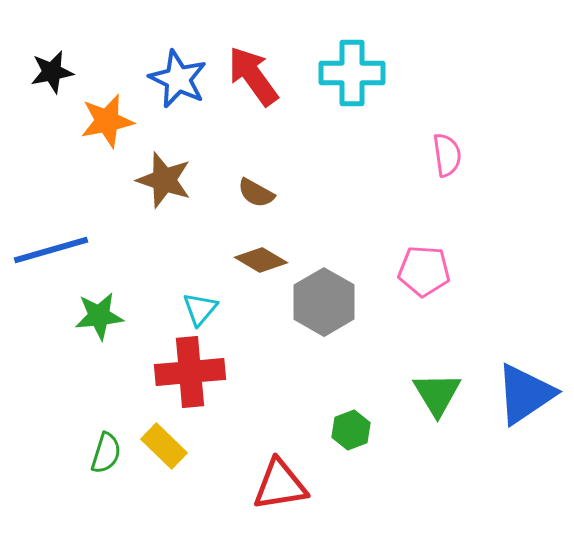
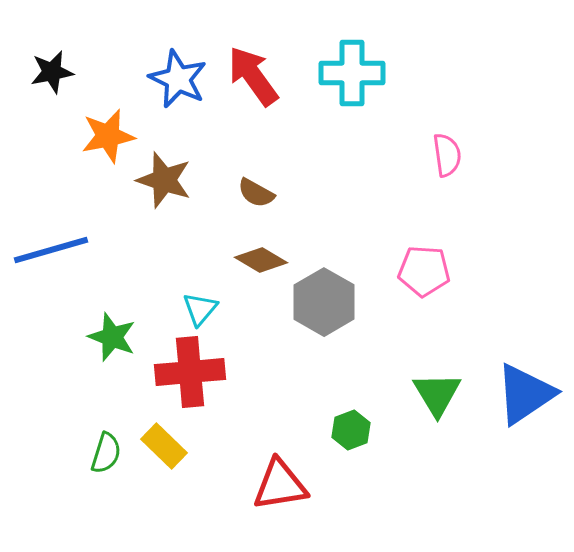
orange star: moved 1 px right, 15 px down
green star: moved 13 px right, 21 px down; rotated 27 degrees clockwise
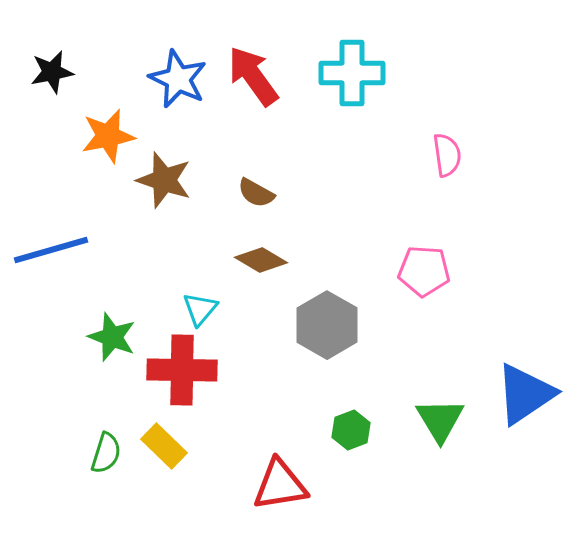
gray hexagon: moved 3 px right, 23 px down
red cross: moved 8 px left, 2 px up; rotated 6 degrees clockwise
green triangle: moved 3 px right, 26 px down
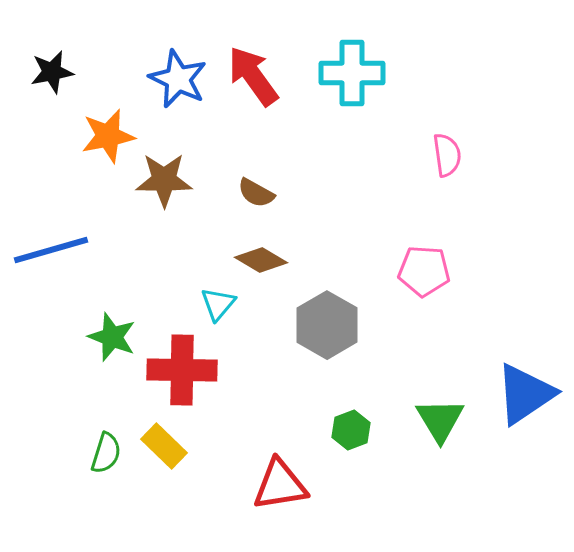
brown star: rotated 18 degrees counterclockwise
cyan triangle: moved 18 px right, 5 px up
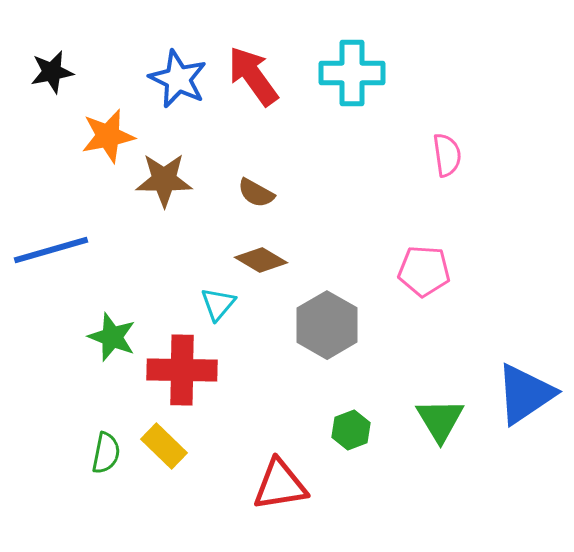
green semicircle: rotated 6 degrees counterclockwise
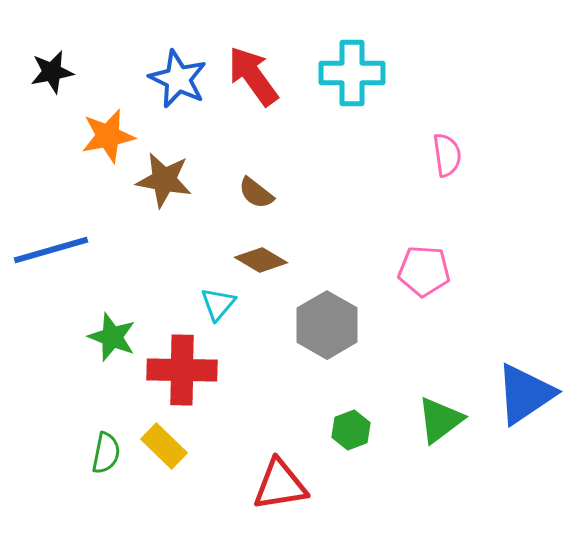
brown star: rotated 10 degrees clockwise
brown semicircle: rotated 9 degrees clockwise
green triangle: rotated 24 degrees clockwise
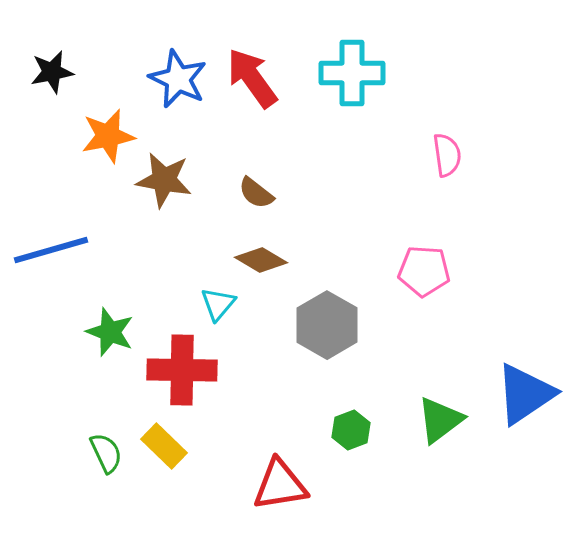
red arrow: moved 1 px left, 2 px down
green star: moved 2 px left, 5 px up
green semicircle: rotated 36 degrees counterclockwise
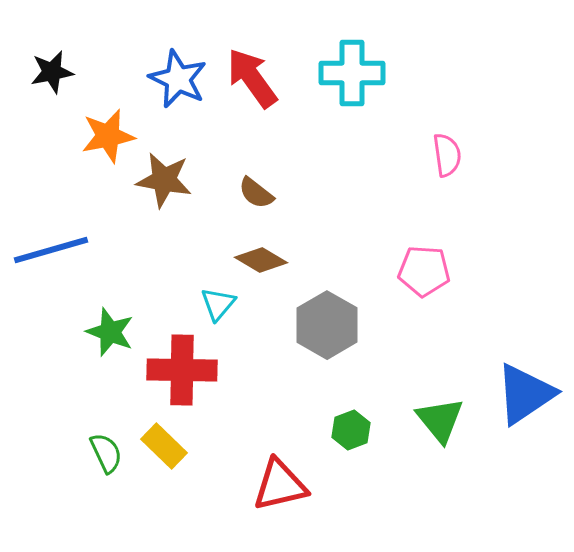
green triangle: rotated 32 degrees counterclockwise
red triangle: rotated 4 degrees counterclockwise
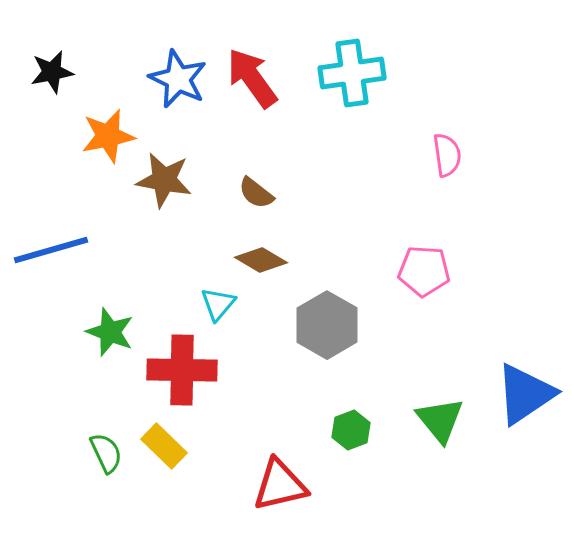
cyan cross: rotated 8 degrees counterclockwise
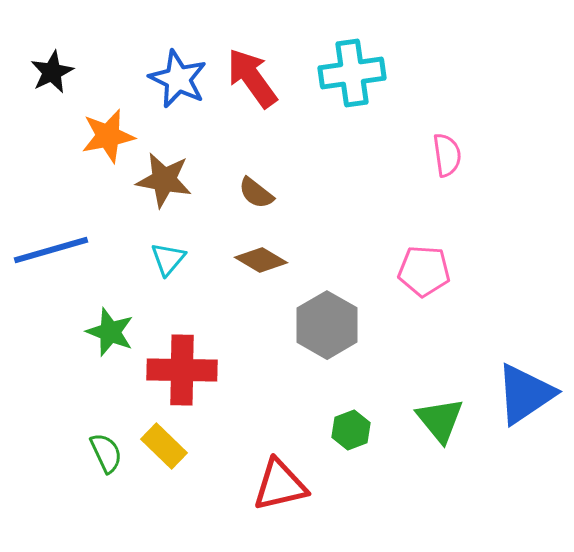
black star: rotated 15 degrees counterclockwise
cyan triangle: moved 50 px left, 45 px up
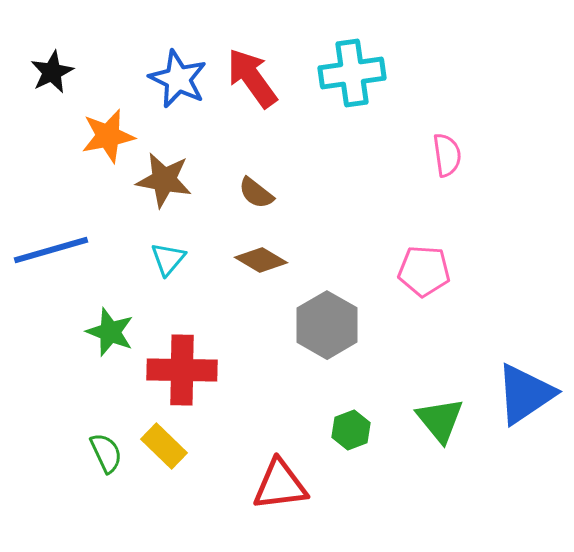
red triangle: rotated 6 degrees clockwise
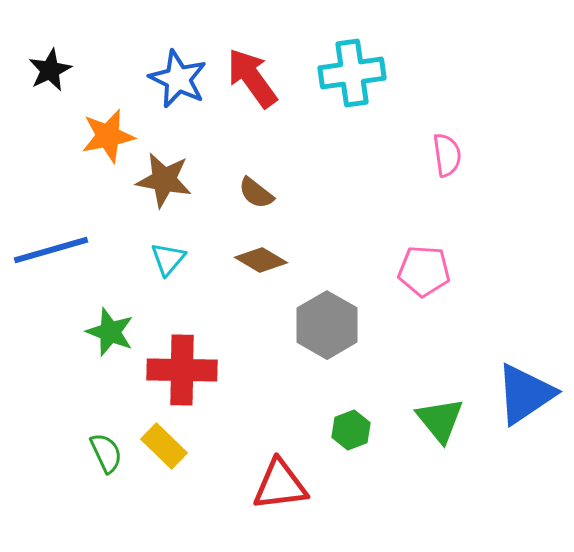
black star: moved 2 px left, 2 px up
